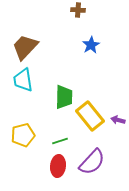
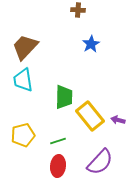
blue star: moved 1 px up
green line: moved 2 px left
purple semicircle: moved 8 px right
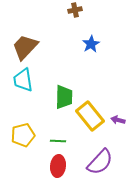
brown cross: moved 3 px left; rotated 16 degrees counterclockwise
green line: rotated 21 degrees clockwise
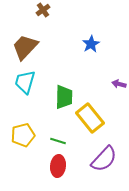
brown cross: moved 32 px left; rotated 24 degrees counterclockwise
cyan trapezoid: moved 2 px right, 2 px down; rotated 25 degrees clockwise
yellow rectangle: moved 2 px down
purple arrow: moved 1 px right, 36 px up
green line: rotated 14 degrees clockwise
purple semicircle: moved 4 px right, 3 px up
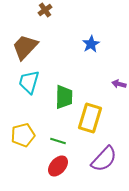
brown cross: moved 2 px right
cyan trapezoid: moved 4 px right
yellow rectangle: rotated 56 degrees clockwise
red ellipse: rotated 35 degrees clockwise
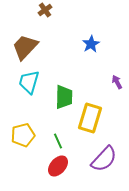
purple arrow: moved 2 px left, 2 px up; rotated 48 degrees clockwise
green line: rotated 49 degrees clockwise
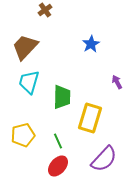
green trapezoid: moved 2 px left
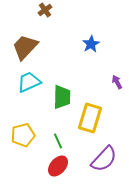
cyan trapezoid: rotated 50 degrees clockwise
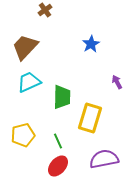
purple semicircle: rotated 144 degrees counterclockwise
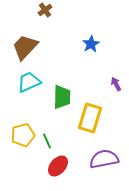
purple arrow: moved 1 px left, 2 px down
green line: moved 11 px left
